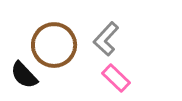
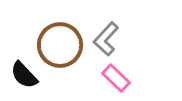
brown circle: moved 6 px right
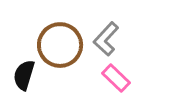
black semicircle: rotated 60 degrees clockwise
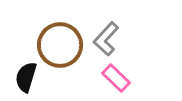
black semicircle: moved 2 px right, 2 px down
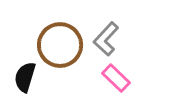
black semicircle: moved 1 px left
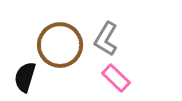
gray L-shape: rotated 12 degrees counterclockwise
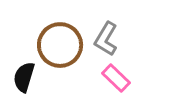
black semicircle: moved 1 px left
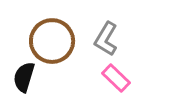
brown circle: moved 8 px left, 4 px up
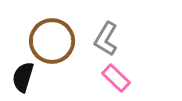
black semicircle: moved 1 px left
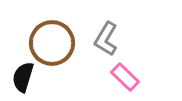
brown circle: moved 2 px down
pink rectangle: moved 9 px right, 1 px up
